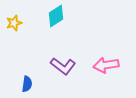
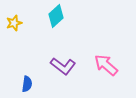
cyan diamond: rotated 10 degrees counterclockwise
pink arrow: rotated 50 degrees clockwise
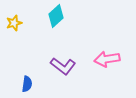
pink arrow: moved 1 px right, 6 px up; rotated 50 degrees counterclockwise
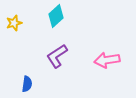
pink arrow: moved 1 px down
purple L-shape: moved 6 px left, 10 px up; rotated 110 degrees clockwise
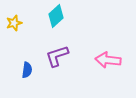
purple L-shape: rotated 15 degrees clockwise
pink arrow: moved 1 px right; rotated 15 degrees clockwise
blue semicircle: moved 14 px up
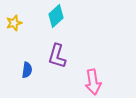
purple L-shape: rotated 55 degrees counterclockwise
pink arrow: moved 15 px left, 22 px down; rotated 105 degrees counterclockwise
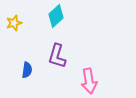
pink arrow: moved 4 px left, 1 px up
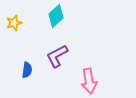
purple L-shape: rotated 45 degrees clockwise
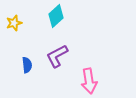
blue semicircle: moved 5 px up; rotated 14 degrees counterclockwise
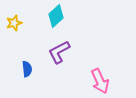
purple L-shape: moved 2 px right, 4 px up
blue semicircle: moved 4 px down
pink arrow: moved 11 px right; rotated 15 degrees counterclockwise
